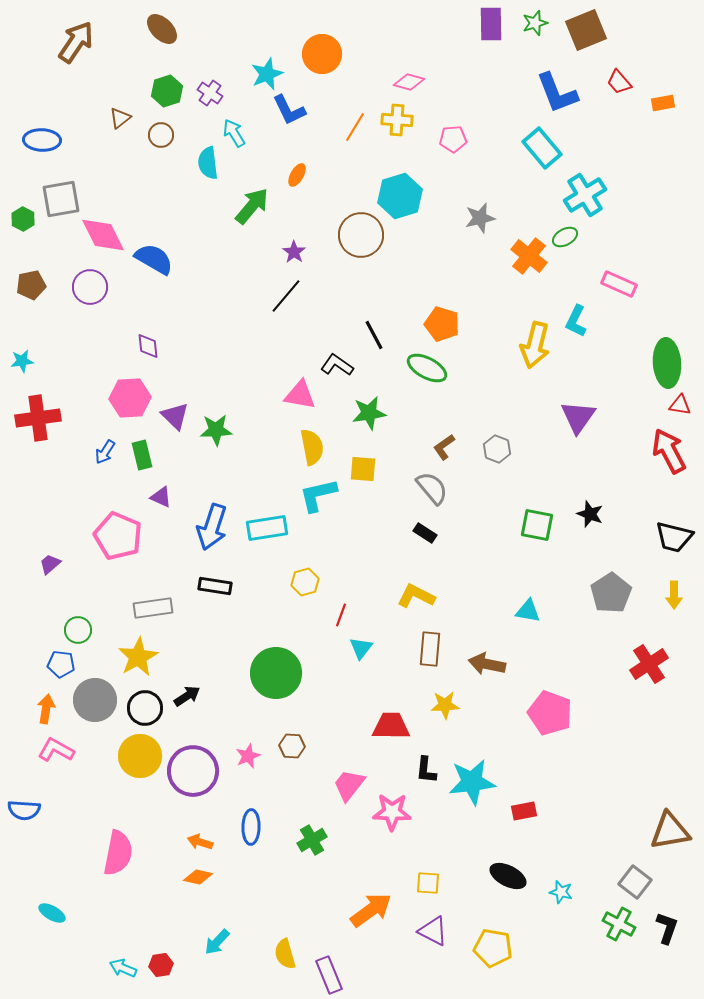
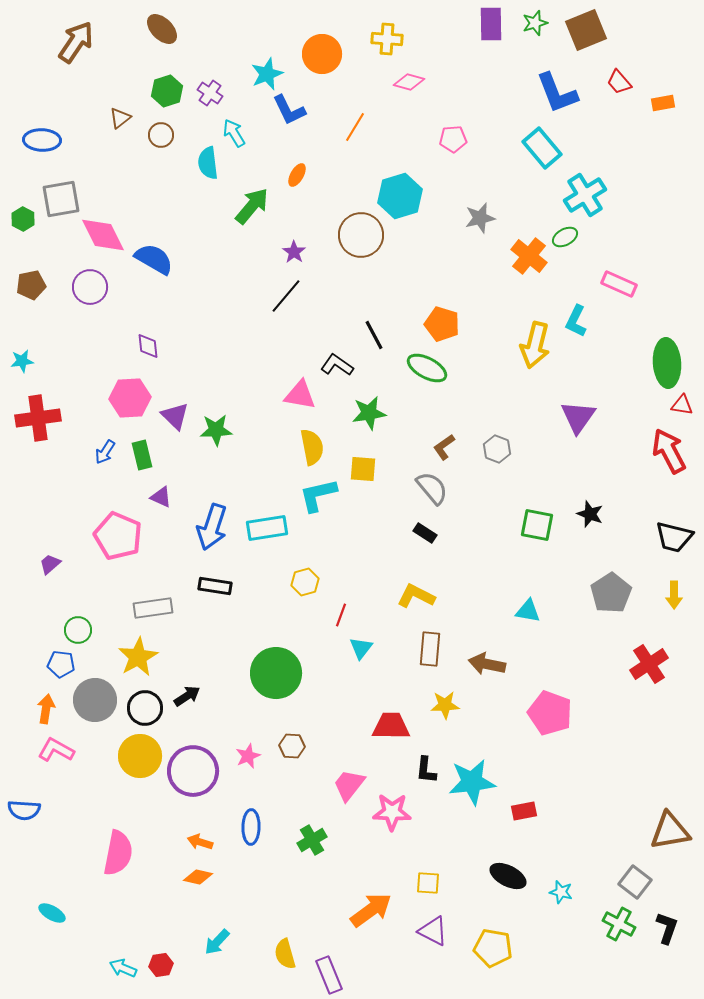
yellow cross at (397, 120): moved 10 px left, 81 px up
red triangle at (680, 405): moved 2 px right
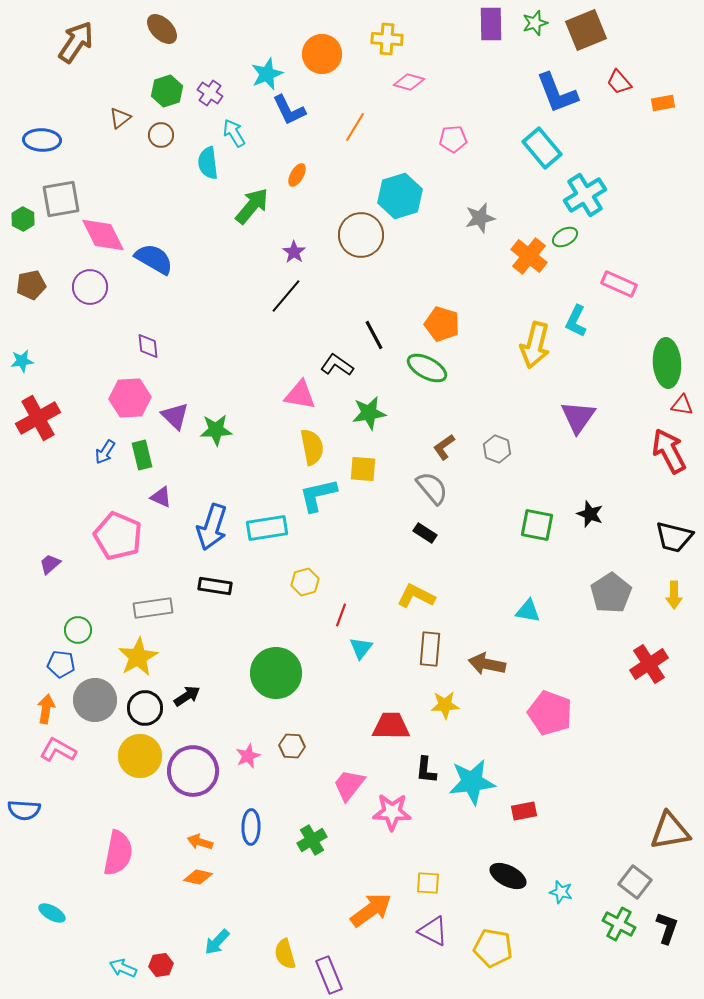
red cross at (38, 418): rotated 21 degrees counterclockwise
pink L-shape at (56, 750): moved 2 px right
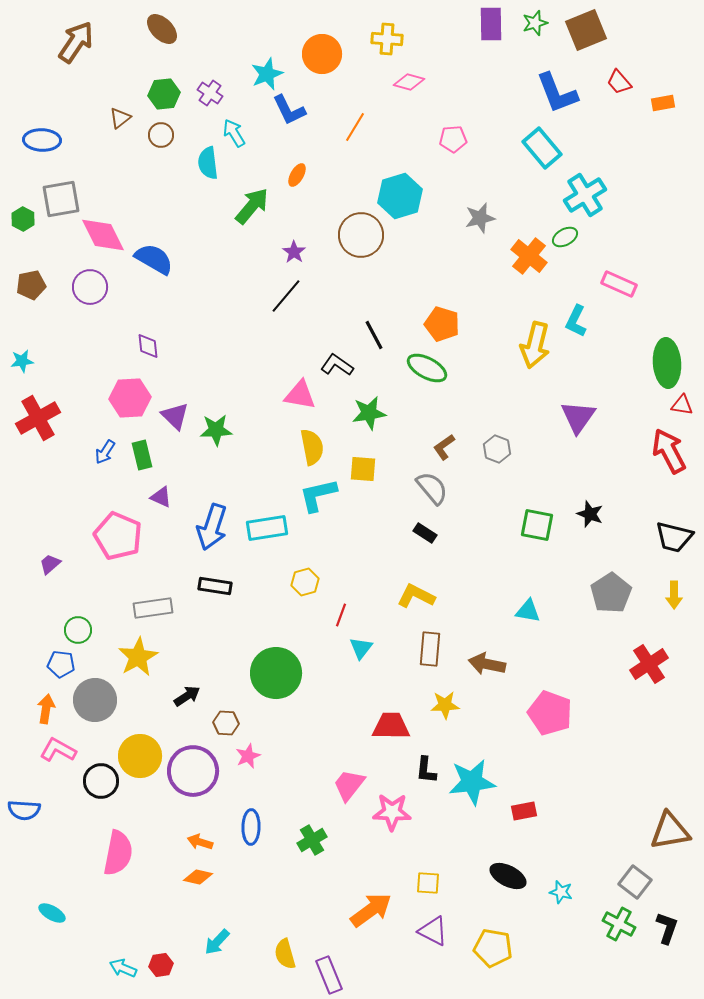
green hexagon at (167, 91): moved 3 px left, 3 px down; rotated 12 degrees clockwise
black circle at (145, 708): moved 44 px left, 73 px down
brown hexagon at (292, 746): moved 66 px left, 23 px up
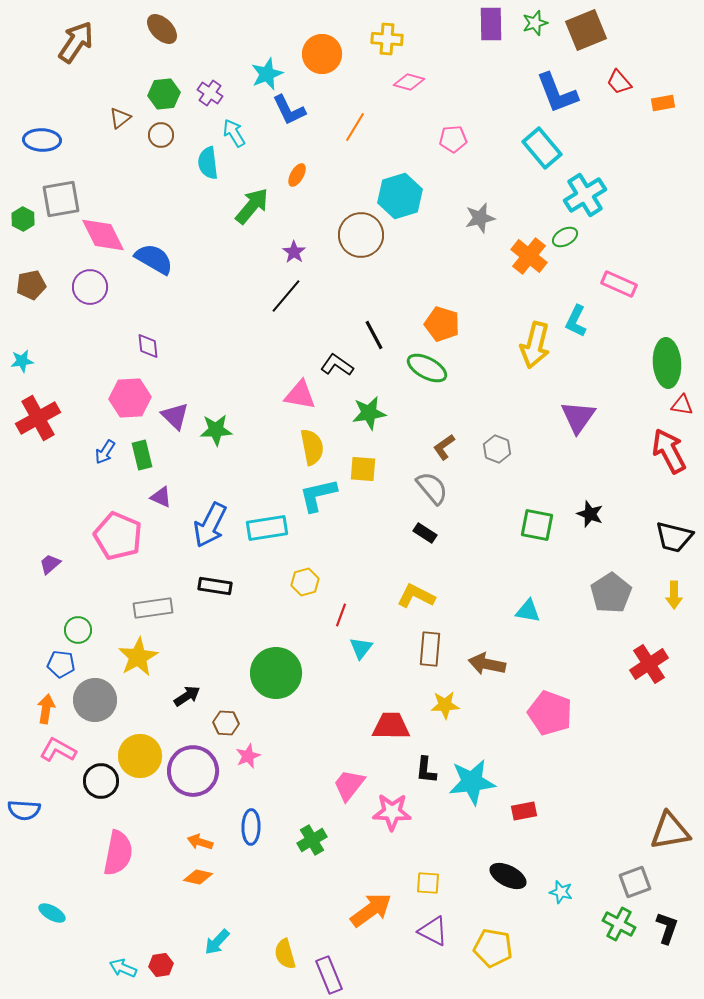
blue arrow at (212, 527): moved 2 px left, 2 px up; rotated 9 degrees clockwise
gray square at (635, 882): rotated 32 degrees clockwise
